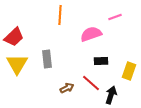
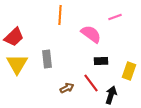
pink semicircle: rotated 55 degrees clockwise
red line: rotated 12 degrees clockwise
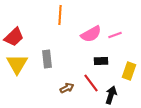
pink line: moved 18 px down
pink semicircle: rotated 115 degrees clockwise
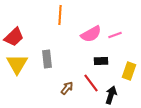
brown arrow: rotated 24 degrees counterclockwise
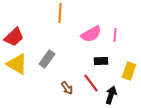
orange line: moved 2 px up
pink line: rotated 64 degrees counterclockwise
gray rectangle: rotated 42 degrees clockwise
yellow triangle: rotated 30 degrees counterclockwise
brown arrow: rotated 104 degrees clockwise
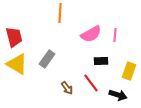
red trapezoid: rotated 60 degrees counterclockwise
black arrow: moved 7 px right; rotated 90 degrees clockwise
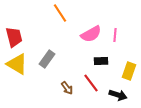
orange line: rotated 36 degrees counterclockwise
